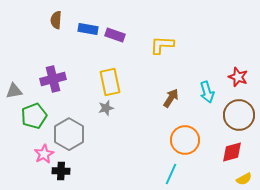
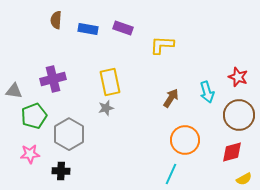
purple rectangle: moved 8 px right, 7 px up
gray triangle: rotated 18 degrees clockwise
pink star: moved 14 px left; rotated 24 degrees clockwise
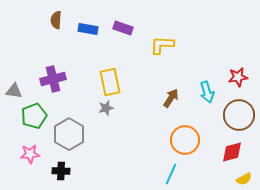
red star: rotated 30 degrees counterclockwise
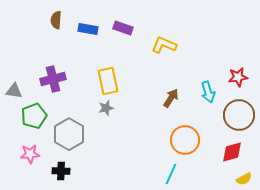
yellow L-shape: moved 2 px right; rotated 20 degrees clockwise
yellow rectangle: moved 2 px left, 1 px up
cyan arrow: moved 1 px right
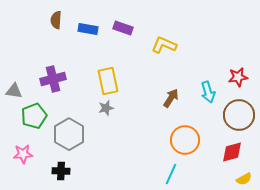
pink star: moved 7 px left
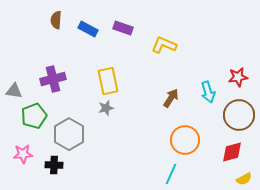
blue rectangle: rotated 18 degrees clockwise
black cross: moved 7 px left, 6 px up
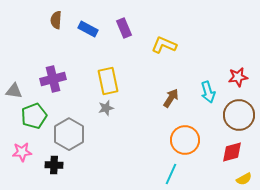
purple rectangle: moved 1 px right; rotated 48 degrees clockwise
pink star: moved 1 px left, 2 px up
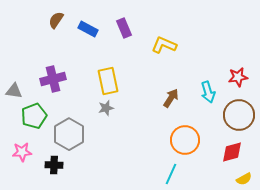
brown semicircle: rotated 30 degrees clockwise
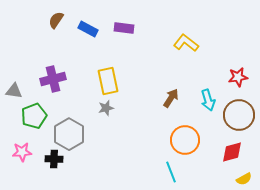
purple rectangle: rotated 60 degrees counterclockwise
yellow L-shape: moved 22 px right, 2 px up; rotated 15 degrees clockwise
cyan arrow: moved 8 px down
black cross: moved 6 px up
cyan line: moved 2 px up; rotated 45 degrees counterclockwise
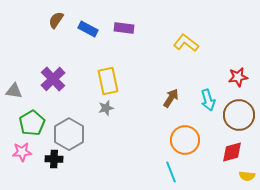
purple cross: rotated 30 degrees counterclockwise
green pentagon: moved 2 px left, 7 px down; rotated 10 degrees counterclockwise
yellow semicircle: moved 3 px right, 3 px up; rotated 35 degrees clockwise
